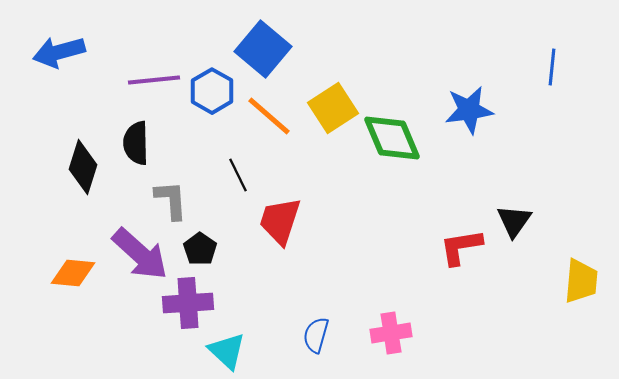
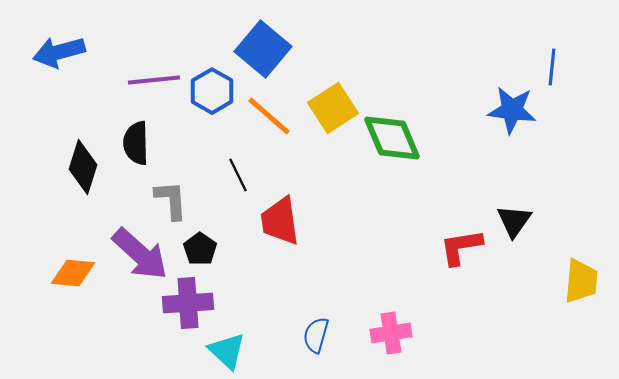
blue star: moved 43 px right; rotated 15 degrees clockwise
red trapezoid: rotated 26 degrees counterclockwise
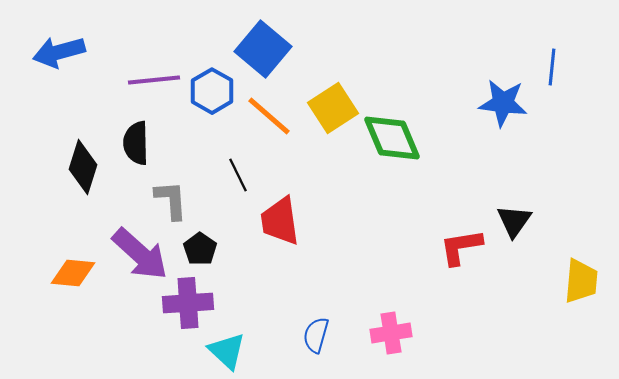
blue star: moved 9 px left, 7 px up
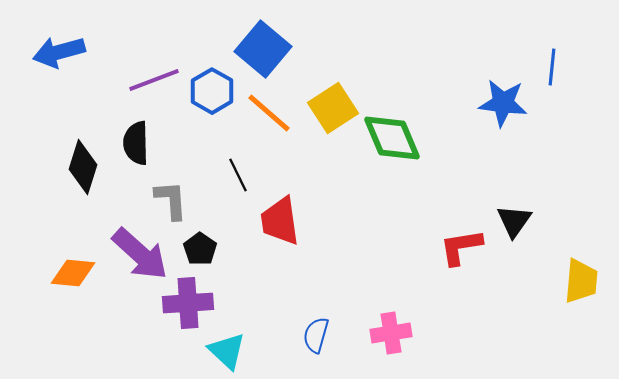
purple line: rotated 15 degrees counterclockwise
orange line: moved 3 px up
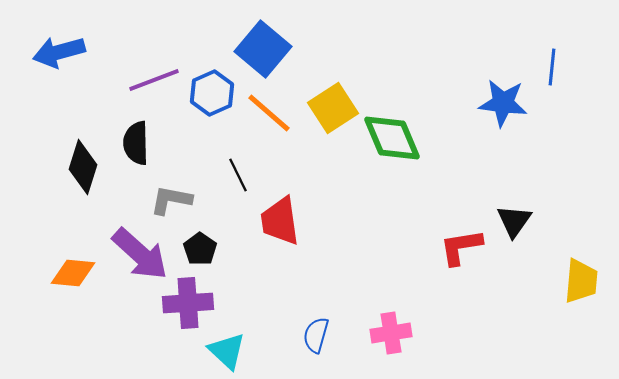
blue hexagon: moved 2 px down; rotated 6 degrees clockwise
gray L-shape: rotated 75 degrees counterclockwise
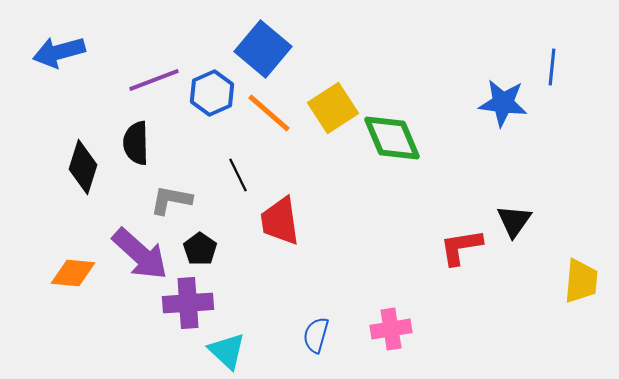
pink cross: moved 4 px up
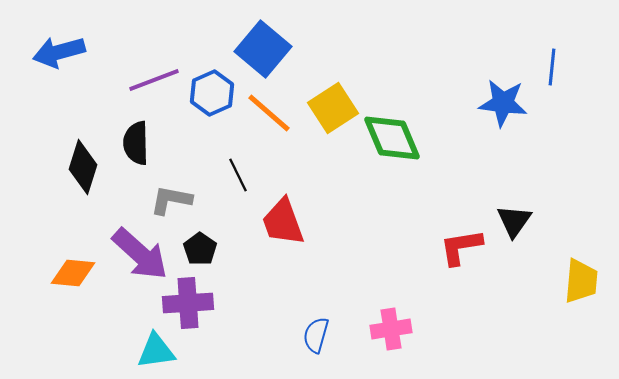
red trapezoid: moved 3 px right, 1 px down; rotated 12 degrees counterclockwise
cyan triangle: moved 71 px left; rotated 51 degrees counterclockwise
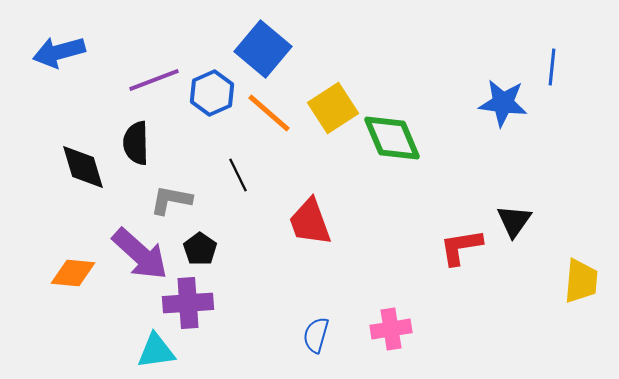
black diamond: rotated 34 degrees counterclockwise
red trapezoid: moved 27 px right
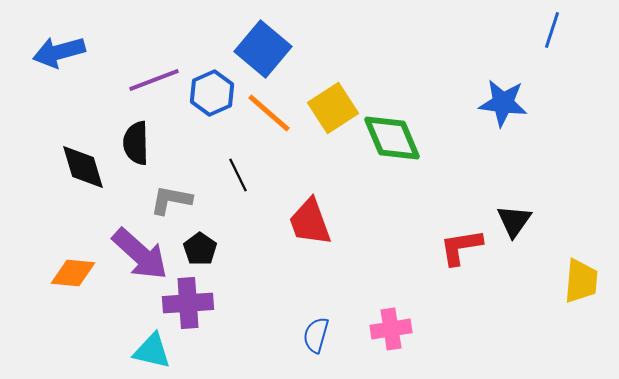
blue line: moved 37 px up; rotated 12 degrees clockwise
cyan triangle: moved 4 px left; rotated 21 degrees clockwise
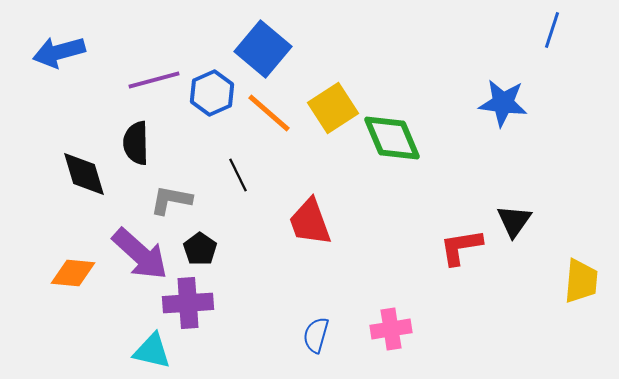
purple line: rotated 6 degrees clockwise
black diamond: moved 1 px right, 7 px down
